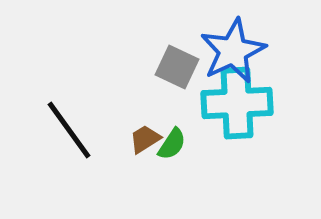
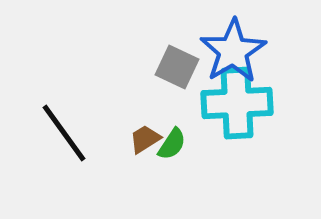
blue star: rotated 6 degrees counterclockwise
black line: moved 5 px left, 3 px down
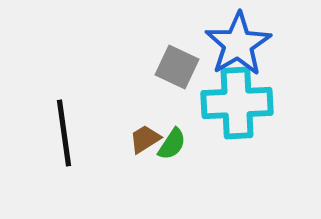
blue star: moved 5 px right, 7 px up
black line: rotated 28 degrees clockwise
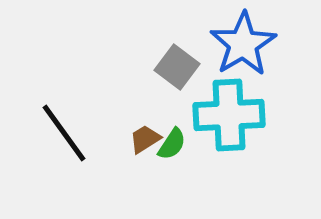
blue star: moved 5 px right
gray square: rotated 12 degrees clockwise
cyan cross: moved 8 px left, 12 px down
black line: rotated 28 degrees counterclockwise
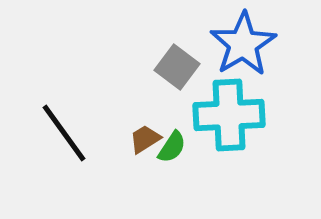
green semicircle: moved 3 px down
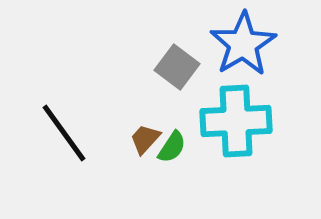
cyan cross: moved 7 px right, 6 px down
brown trapezoid: rotated 16 degrees counterclockwise
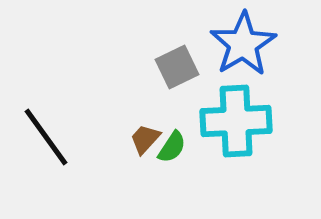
gray square: rotated 27 degrees clockwise
black line: moved 18 px left, 4 px down
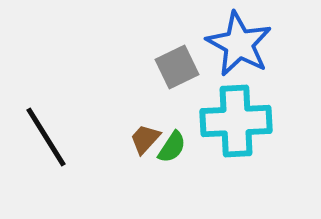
blue star: moved 4 px left; rotated 12 degrees counterclockwise
black line: rotated 4 degrees clockwise
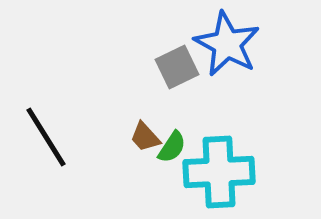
blue star: moved 12 px left
cyan cross: moved 17 px left, 51 px down
brown trapezoid: moved 2 px up; rotated 84 degrees counterclockwise
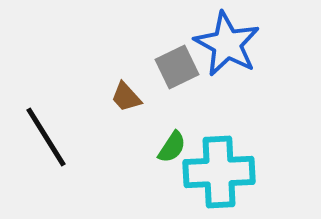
brown trapezoid: moved 19 px left, 40 px up
